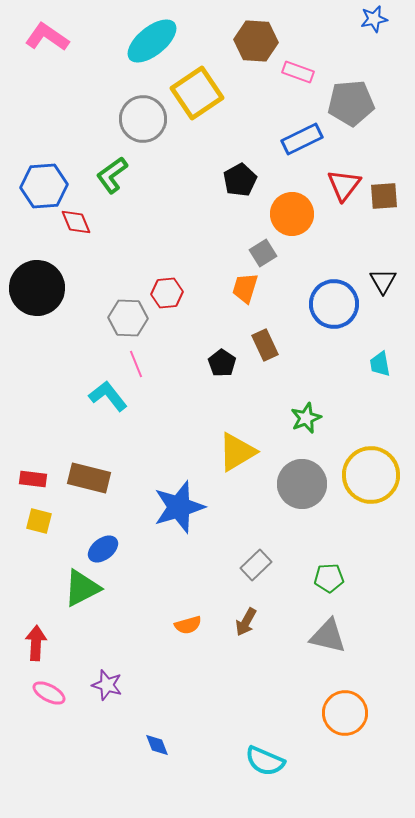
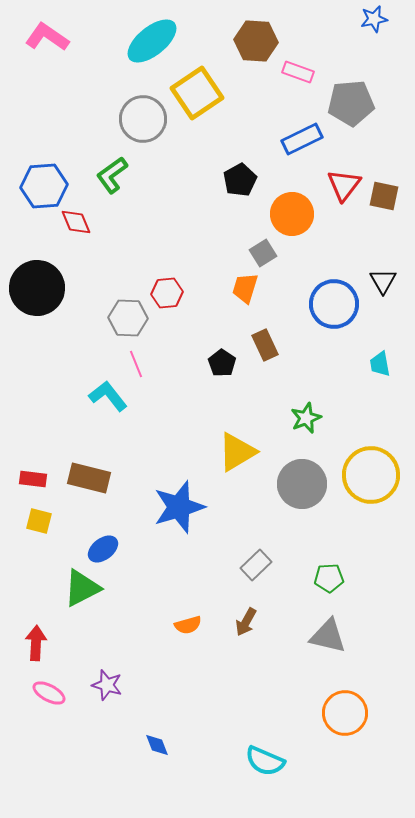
brown square at (384, 196): rotated 16 degrees clockwise
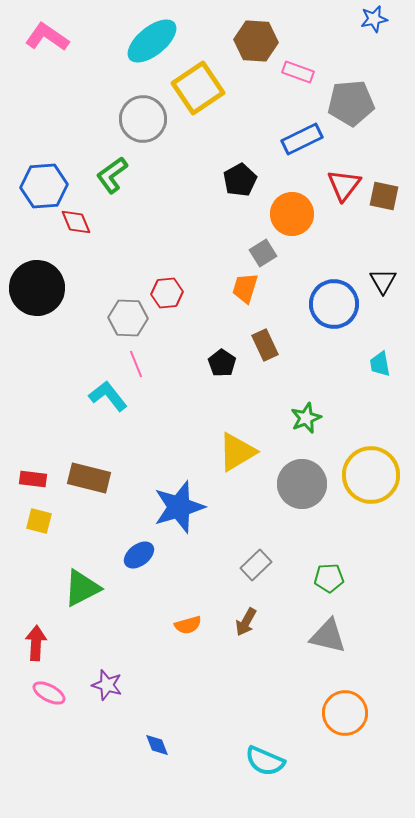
yellow square at (197, 93): moved 1 px right, 5 px up
blue ellipse at (103, 549): moved 36 px right, 6 px down
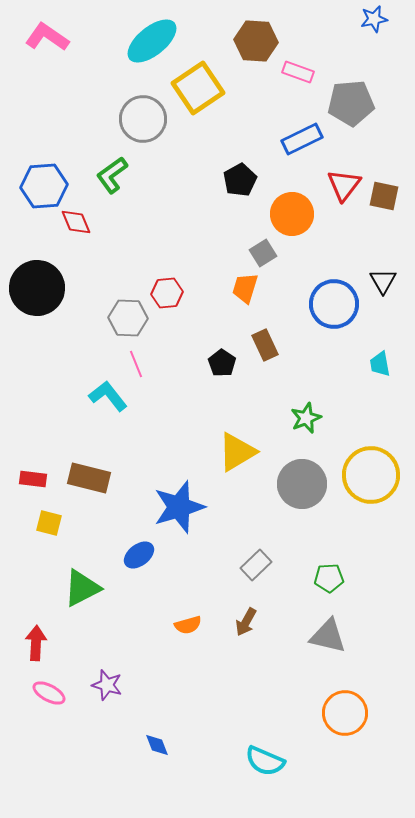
yellow square at (39, 521): moved 10 px right, 2 px down
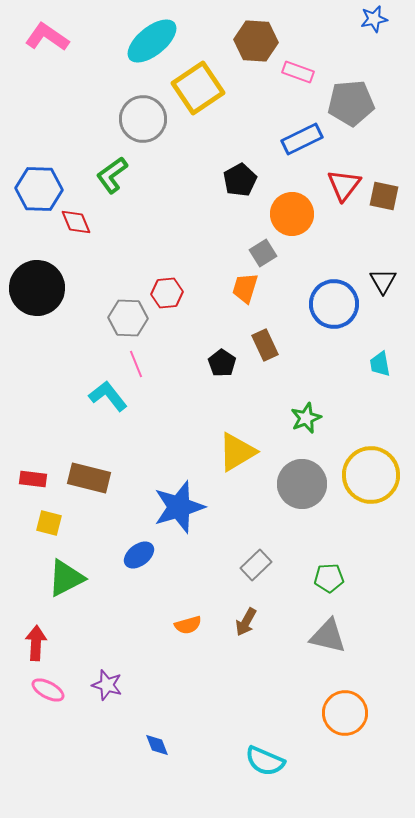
blue hexagon at (44, 186): moved 5 px left, 3 px down; rotated 6 degrees clockwise
green triangle at (82, 588): moved 16 px left, 10 px up
pink ellipse at (49, 693): moved 1 px left, 3 px up
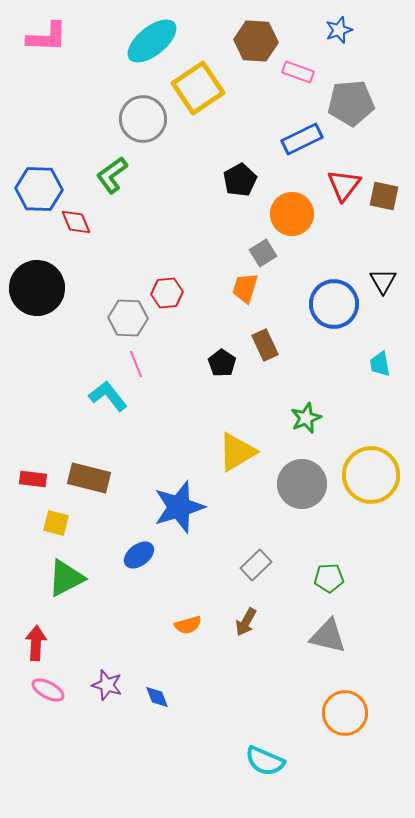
blue star at (374, 19): moved 35 px left, 11 px down; rotated 8 degrees counterclockwise
pink L-shape at (47, 37): rotated 147 degrees clockwise
yellow square at (49, 523): moved 7 px right
blue diamond at (157, 745): moved 48 px up
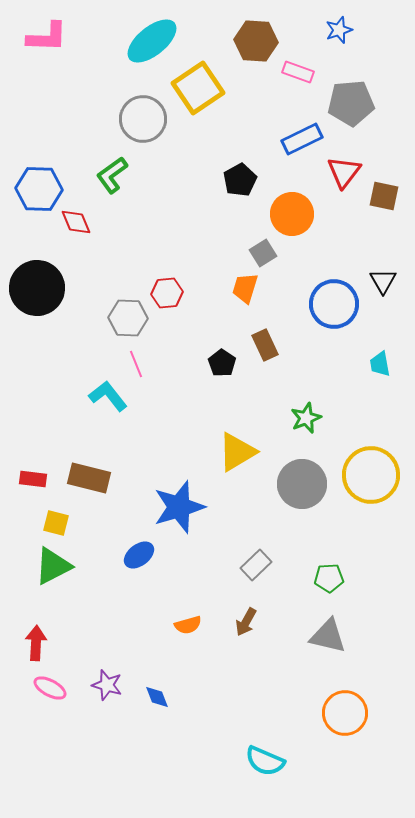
red triangle at (344, 185): moved 13 px up
green triangle at (66, 578): moved 13 px left, 12 px up
pink ellipse at (48, 690): moved 2 px right, 2 px up
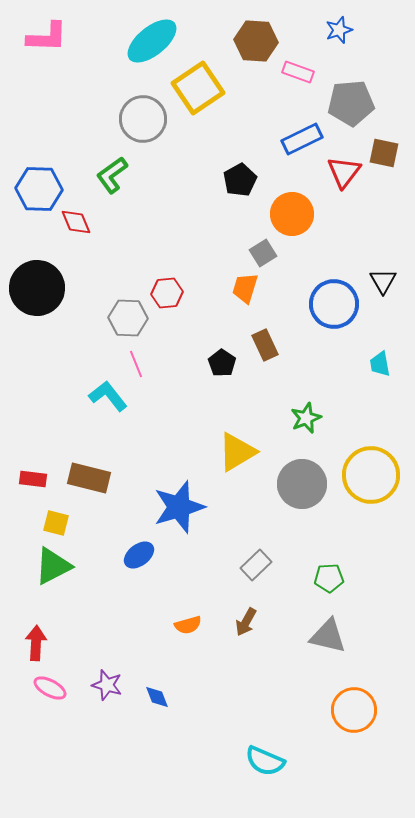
brown square at (384, 196): moved 43 px up
orange circle at (345, 713): moved 9 px right, 3 px up
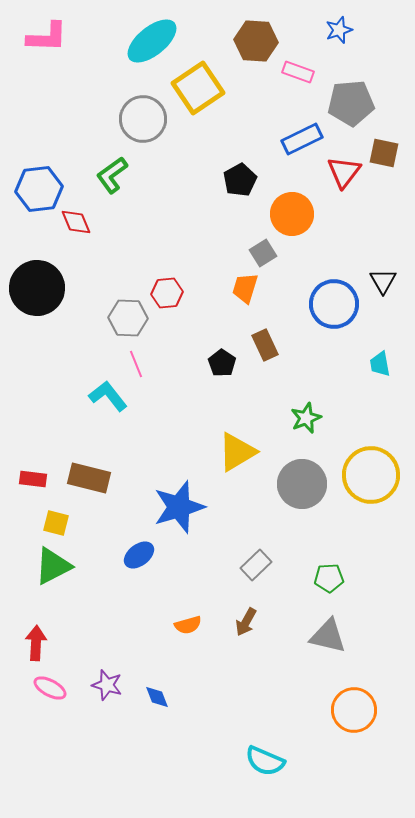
blue hexagon at (39, 189): rotated 9 degrees counterclockwise
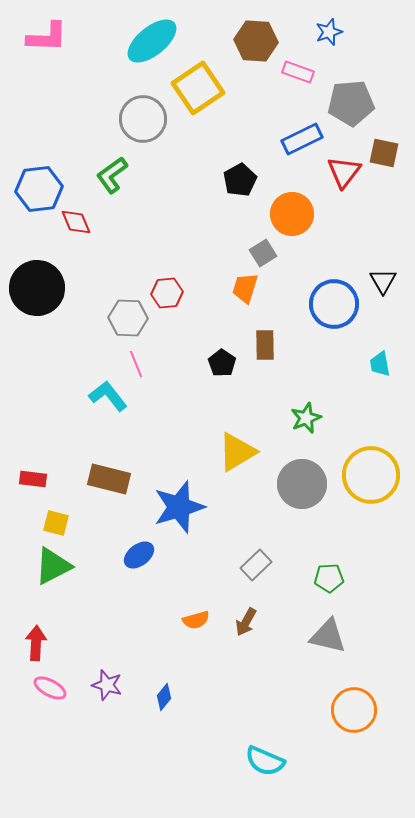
blue star at (339, 30): moved 10 px left, 2 px down
brown rectangle at (265, 345): rotated 24 degrees clockwise
brown rectangle at (89, 478): moved 20 px right, 1 px down
orange semicircle at (188, 625): moved 8 px right, 5 px up
blue diamond at (157, 697): moved 7 px right; rotated 60 degrees clockwise
